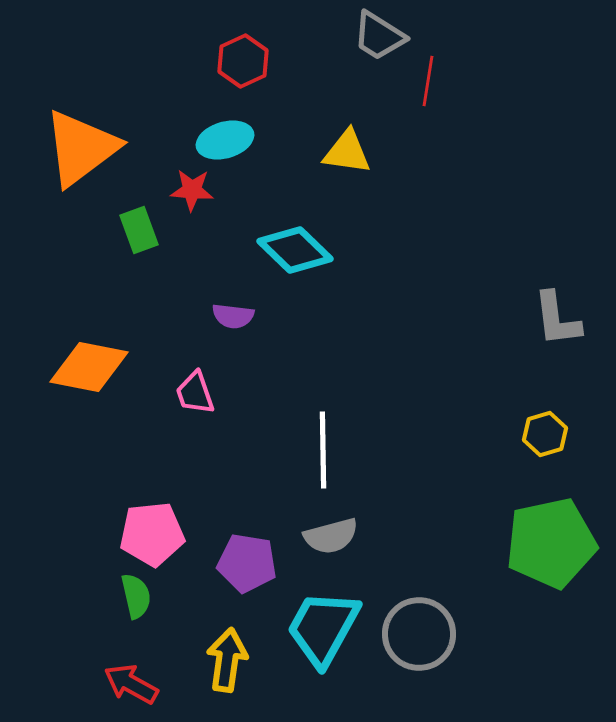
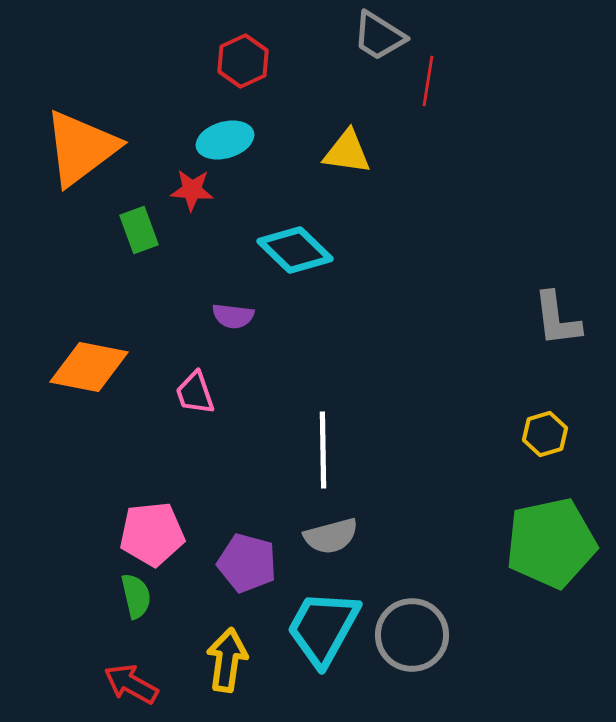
purple pentagon: rotated 6 degrees clockwise
gray circle: moved 7 px left, 1 px down
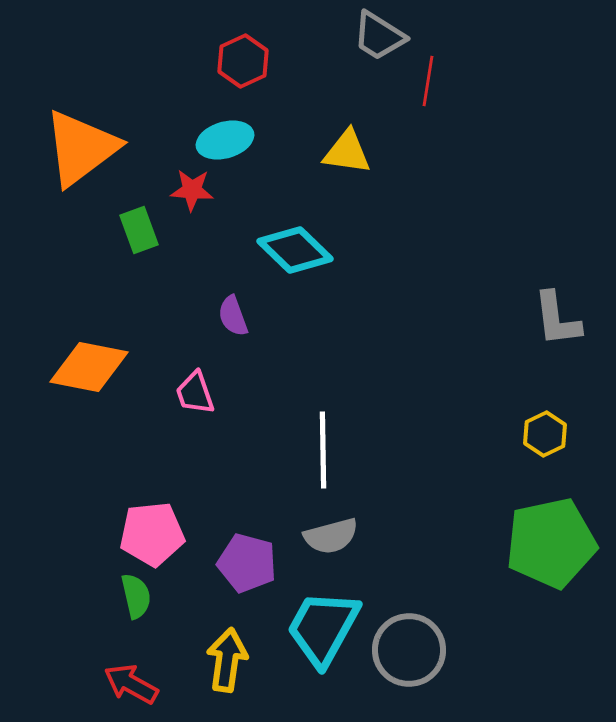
purple semicircle: rotated 63 degrees clockwise
yellow hexagon: rotated 9 degrees counterclockwise
gray circle: moved 3 px left, 15 px down
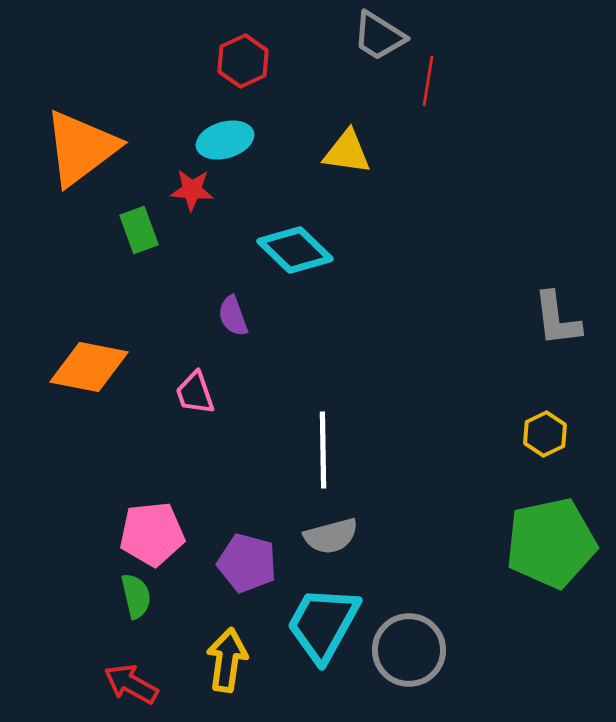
cyan trapezoid: moved 4 px up
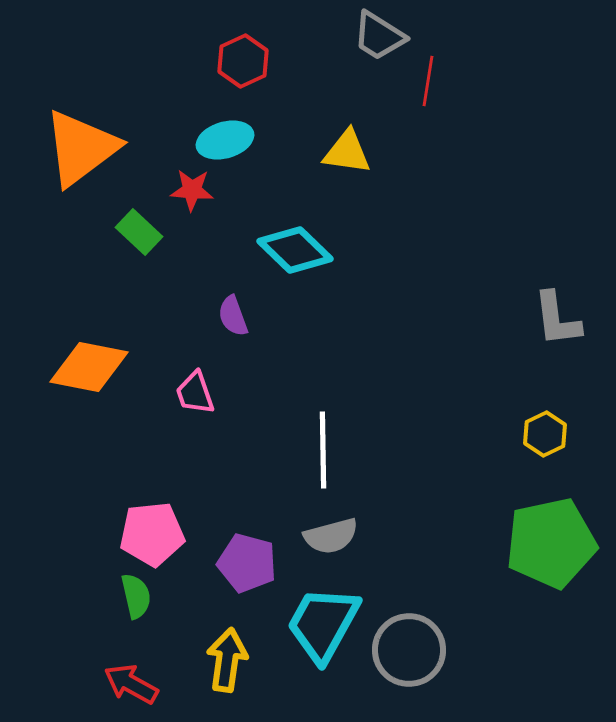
green rectangle: moved 2 px down; rotated 27 degrees counterclockwise
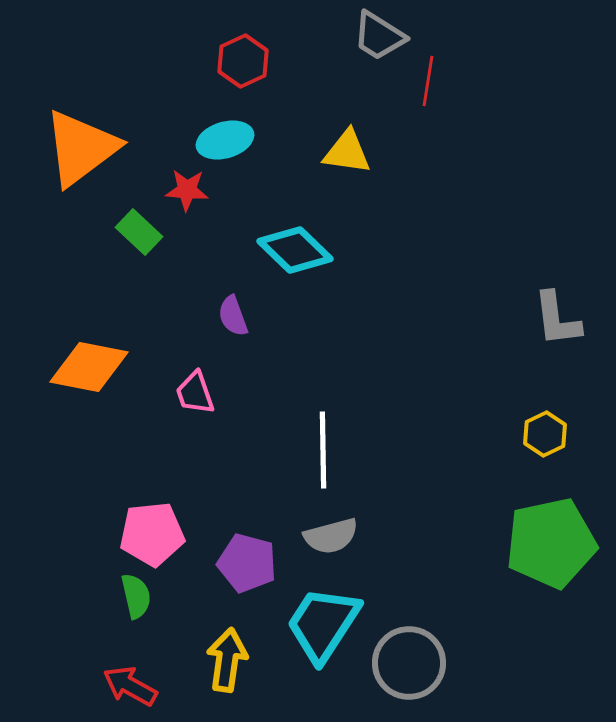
red star: moved 5 px left
cyan trapezoid: rotated 4 degrees clockwise
gray circle: moved 13 px down
red arrow: moved 1 px left, 2 px down
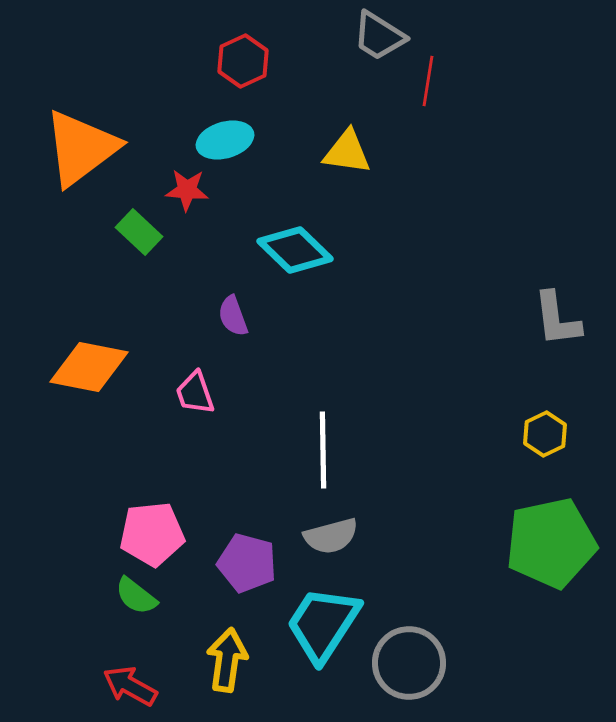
green semicircle: rotated 141 degrees clockwise
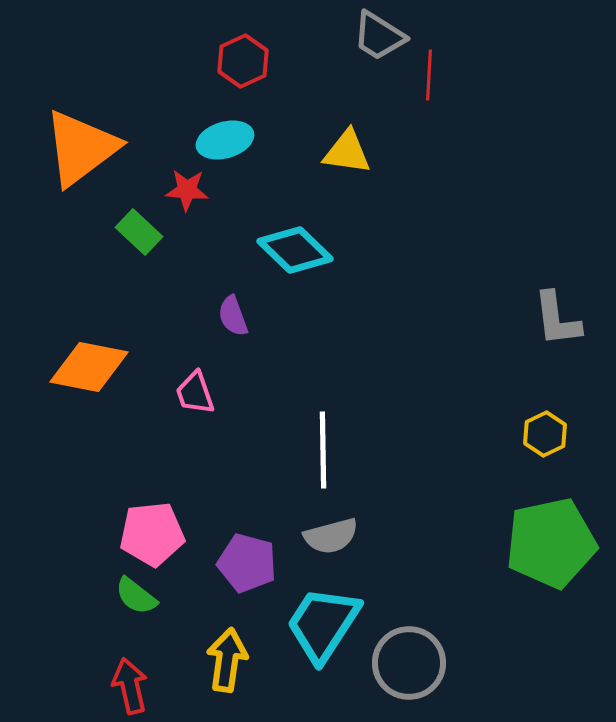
red line: moved 1 px right, 6 px up; rotated 6 degrees counterclockwise
red arrow: rotated 48 degrees clockwise
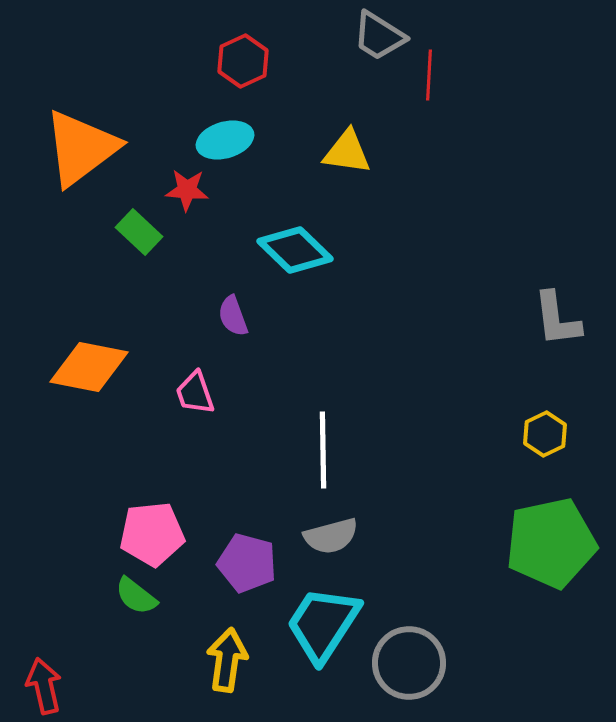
red arrow: moved 86 px left
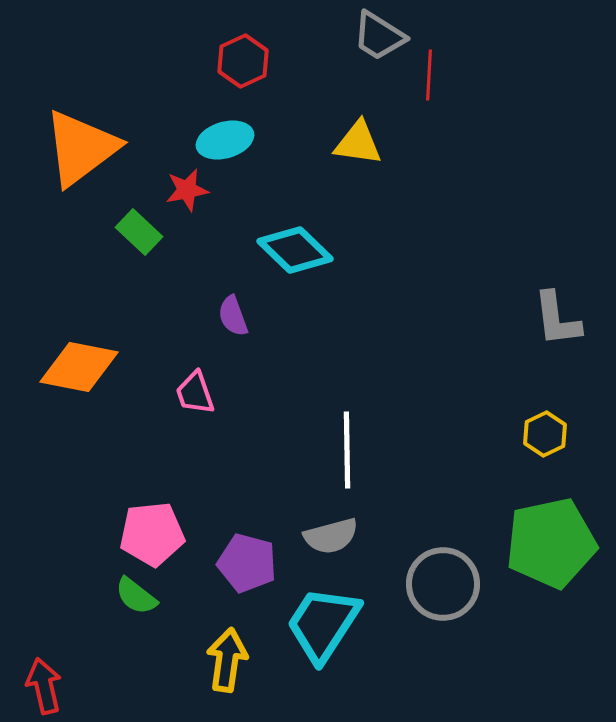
yellow triangle: moved 11 px right, 9 px up
red star: rotated 15 degrees counterclockwise
orange diamond: moved 10 px left
white line: moved 24 px right
gray circle: moved 34 px right, 79 px up
